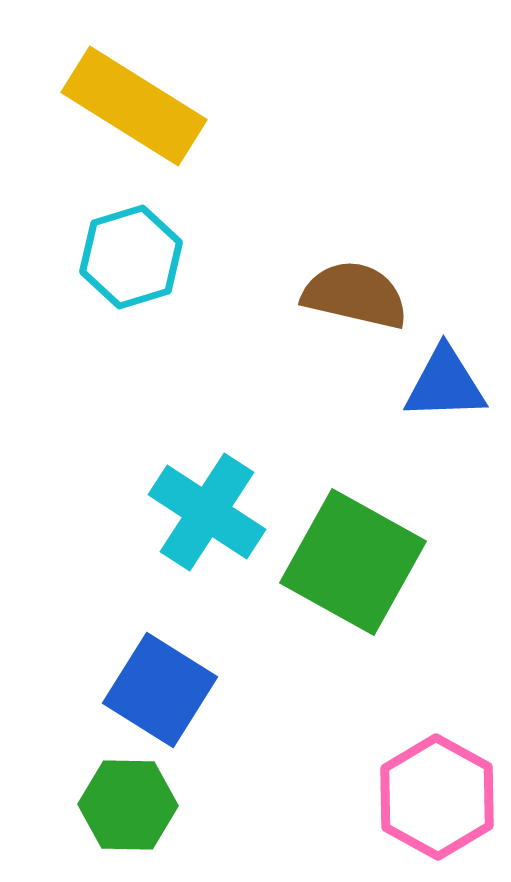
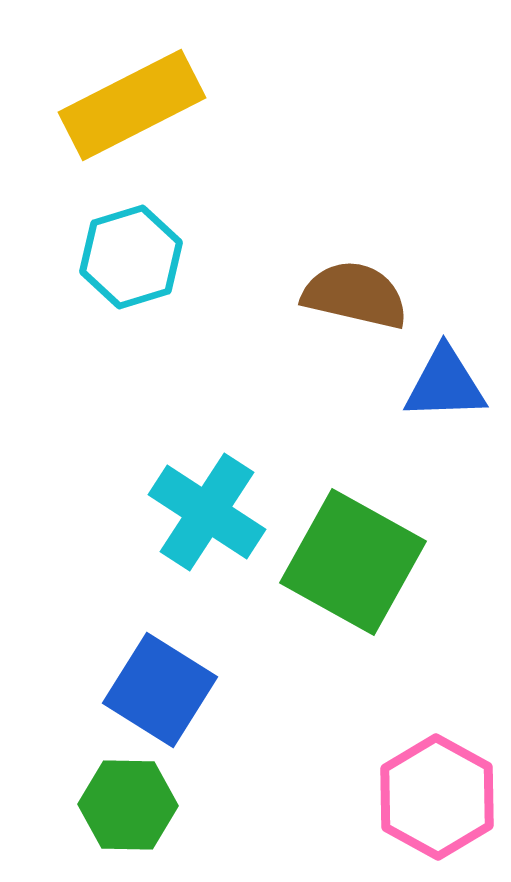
yellow rectangle: moved 2 px left, 1 px up; rotated 59 degrees counterclockwise
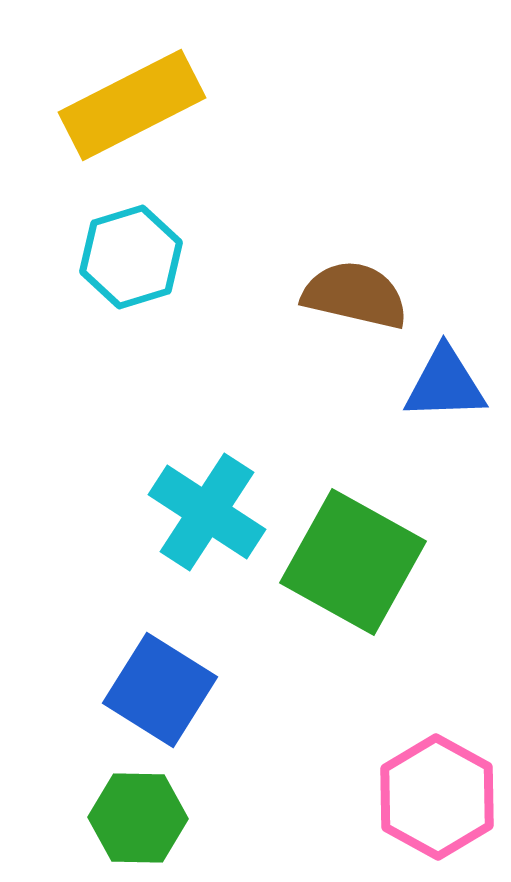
green hexagon: moved 10 px right, 13 px down
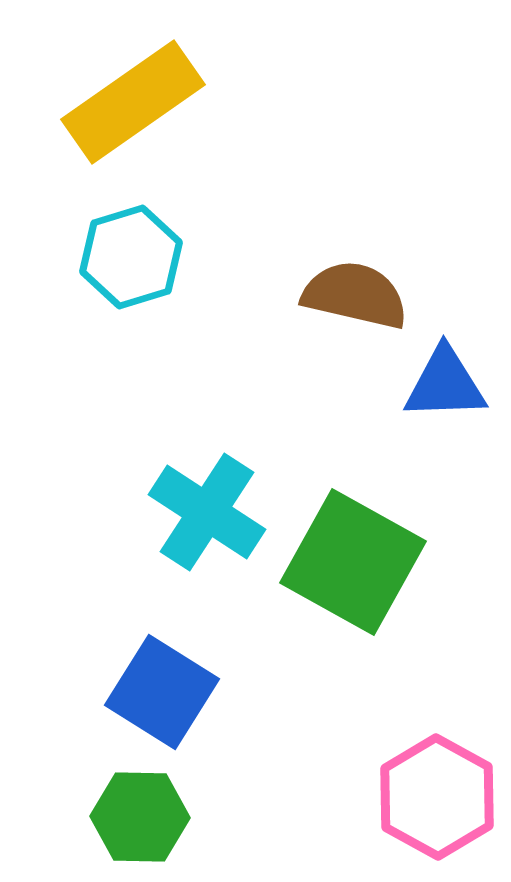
yellow rectangle: moved 1 px right, 3 px up; rotated 8 degrees counterclockwise
blue square: moved 2 px right, 2 px down
green hexagon: moved 2 px right, 1 px up
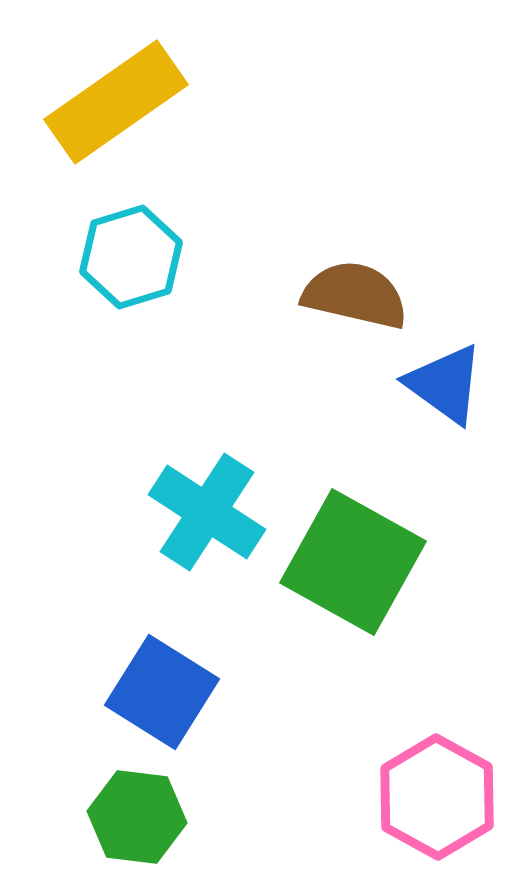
yellow rectangle: moved 17 px left
blue triangle: rotated 38 degrees clockwise
green hexagon: moved 3 px left; rotated 6 degrees clockwise
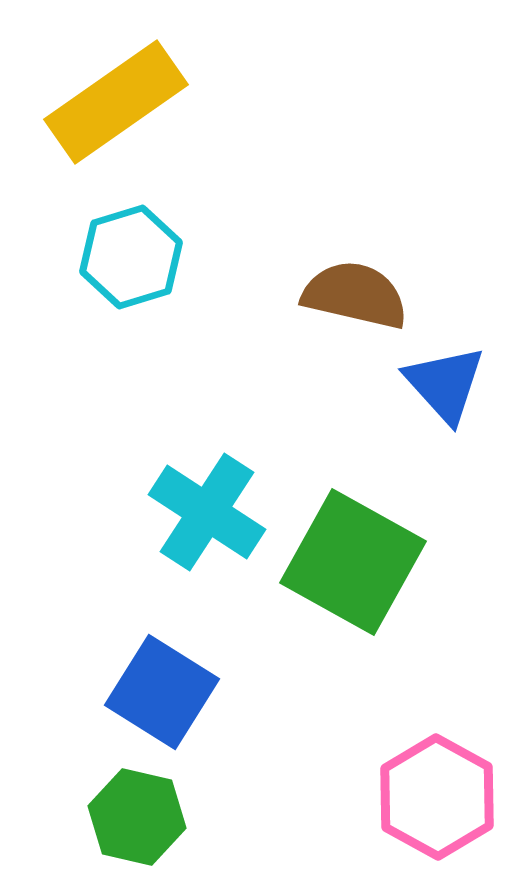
blue triangle: rotated 12 degrees clockwise
green hexagon: rotated 6 degrees clockwise
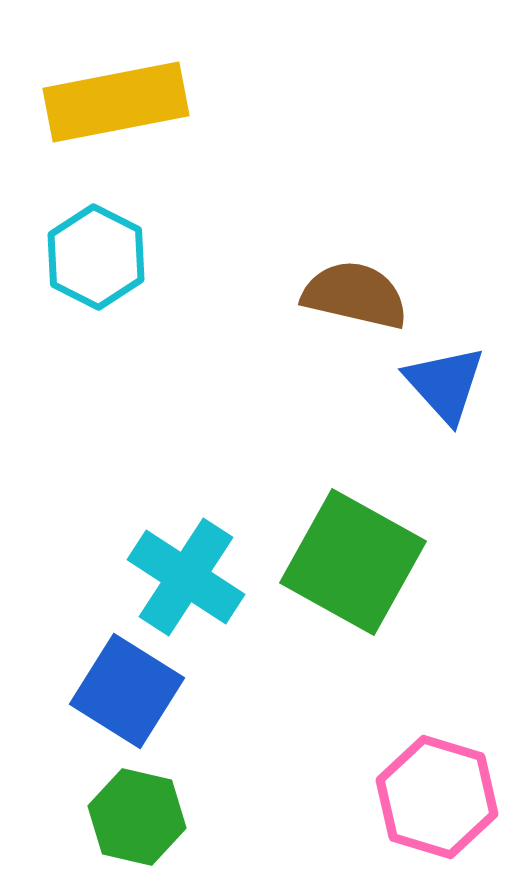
yellow rectangle: rotated 24 degrees clockwise
cyan hexagon: moved 35 px left; rotated 16 degrees counterclockwise
cyan cross: moved 21 px left, 65 px down
blue square: moved 35 px left, 1 px up
pink hexagon: rotated 12 degrees counterclockwise
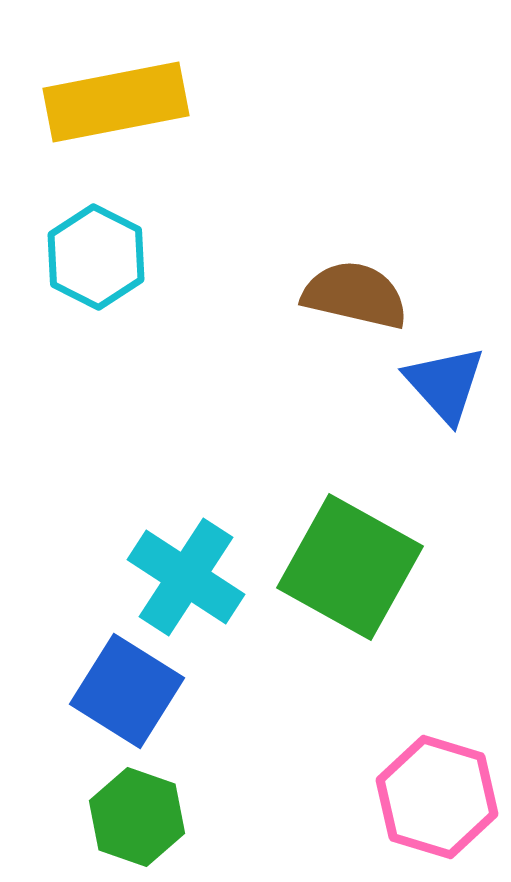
green square: moved 3 px left, 5 px down
green hexagon: rotated 6 degrees clockwise
